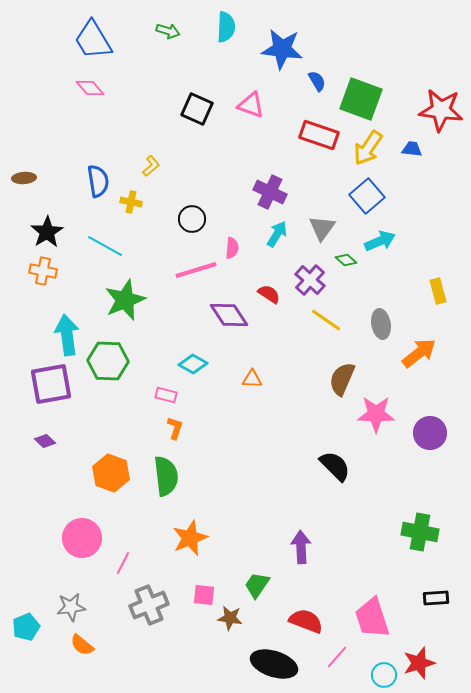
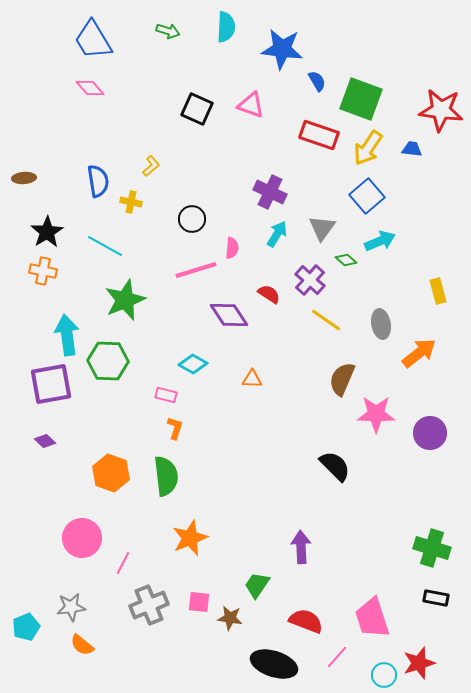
green cross at (420, 532): moved 12 px right, 16 px down; rotated 6 degrees clockwise
pink square at (204, 595): moved 5 px left, 7 px down
black rectangle at (436, 598): rotated 15 degrees clockwise
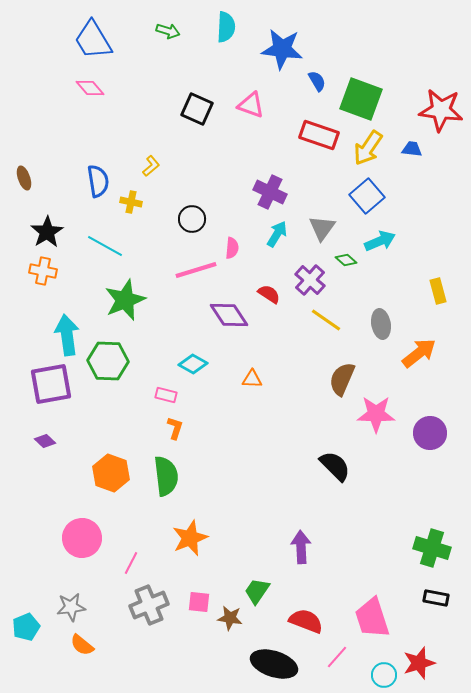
brown ellipse at (24, 178): rotated 75 degrees clockwise
pink line at (123, 563): moved 8 px right
green trapezoid at (257, 585): moved 6 px down
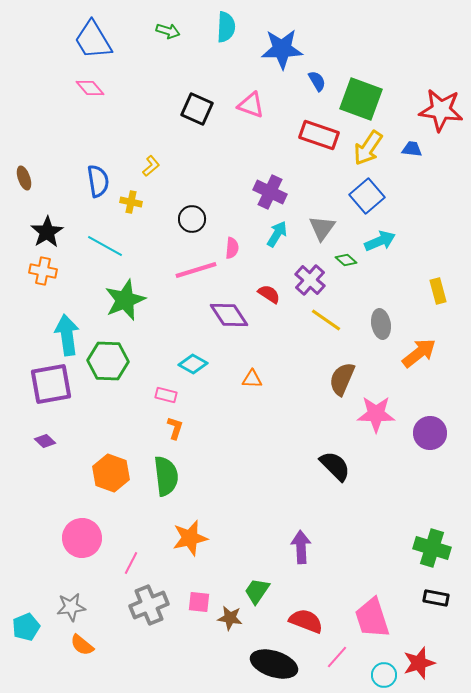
blue star at (282, 49): rotated 9 degrees counterclockwise
orange star at (190, 538): rotated 9 degrees clockwise
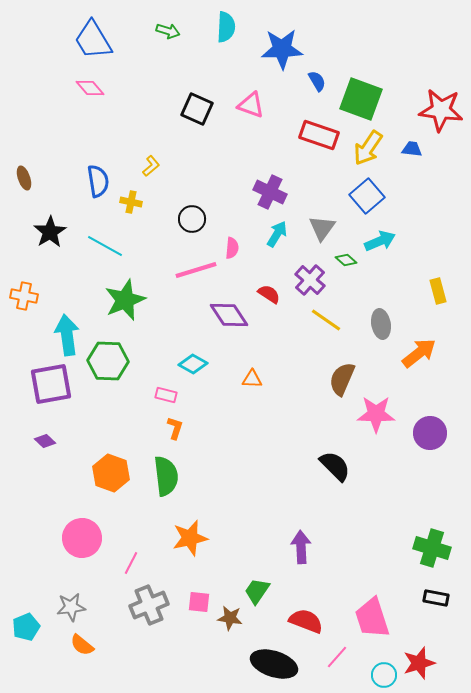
black star at (47, 232): moved 3 px right
orange cross at (43, 271): moved 19 px left, 25 px down
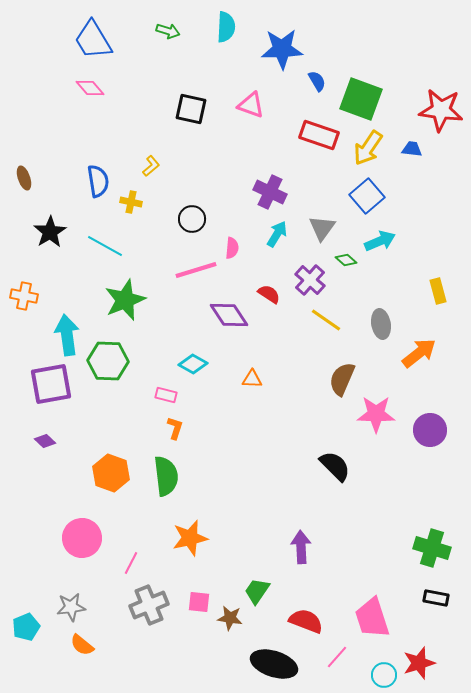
black square at (197, 109): moved 6 px left; rotated 12 degrees counterclockwise
purple circle at (430, 433): moved 3 px up
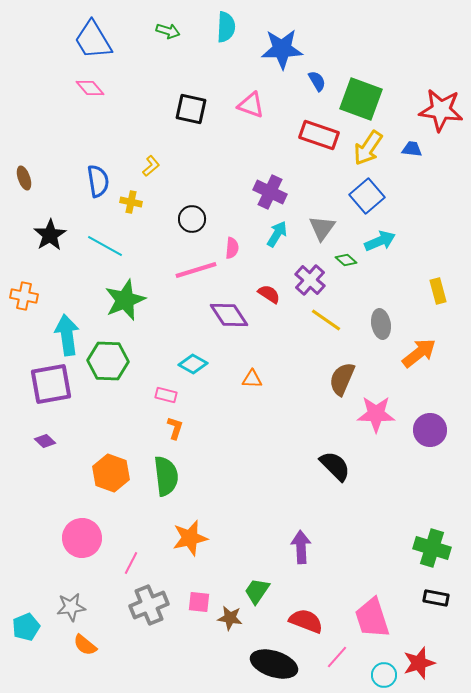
black star at (50, 232): moved 3 px down
orange semicircle at (82, 645): moved 3 px right
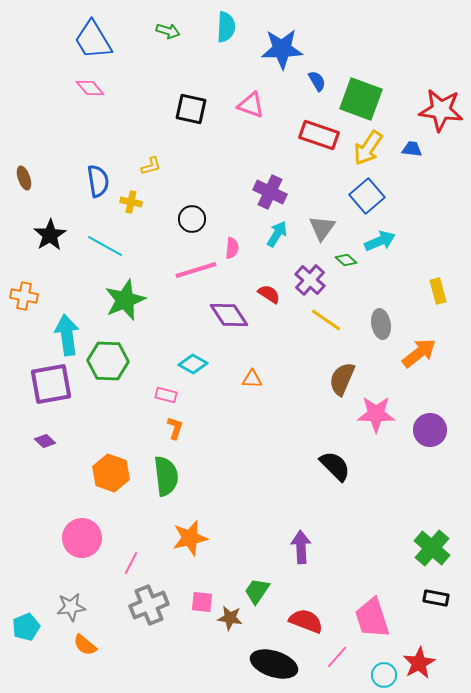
yellow L-shape at (151, 166): rotated 25 degrees clockwise
green cross at (432, 548): rotated 24 degrees clockwise
pink square at (199, 602): moved 3 px right
red star at (419, 663): rotated 12 degrees counterclockwise
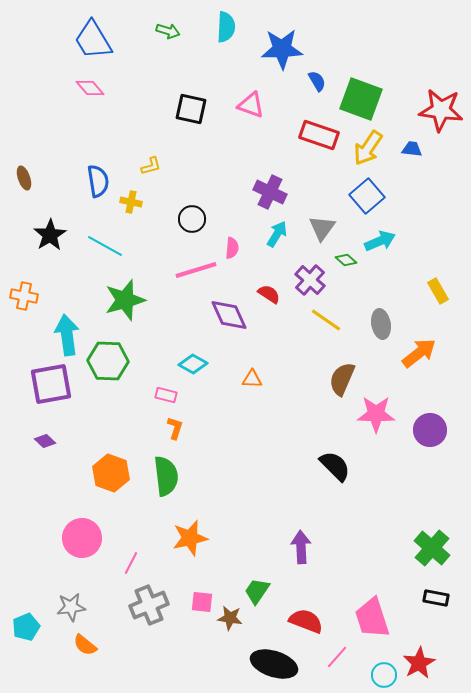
yellow rectangle at (438, 291): rotated 15 degrees counterclockwise
green star at (125, 300): rotated 6 degrees clockwise
purple diamond at (229, 315): rotated 9 degrees clockwise
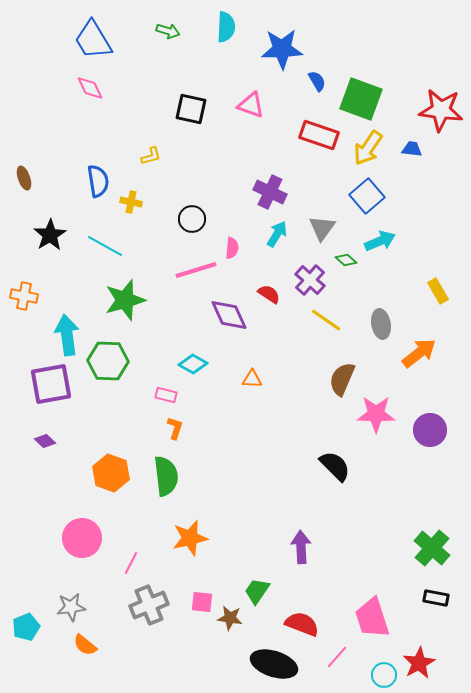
pink diamond at (90, 88): rotated 16 degrees clockwise
yellow L-shape at (151, 166): moved 10 px up
red semicircle at (306, 621): moved 4 px left, 3 px down
